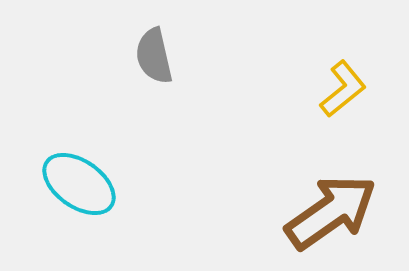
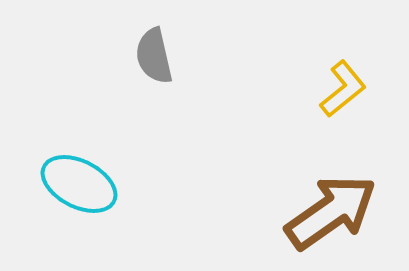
cyan ellipse: rotated 8 degrees counterclockwise
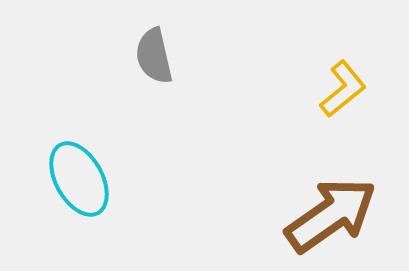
cyan ellipse: moved 5 px up; rotated 34 degrees clockwise
brown arrow: moved 3 px down
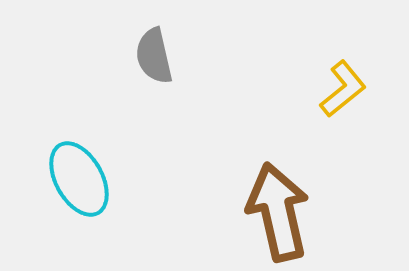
brown arrow: moved 53 px left, 3 px up; rotated 68 degrees counterclockwise
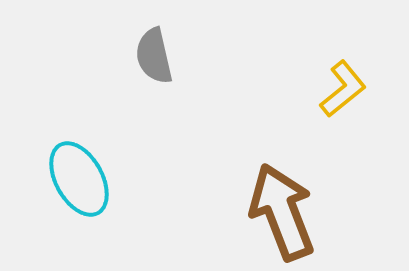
brown arrow: moved 4 px right; rotated 8 degrees counterclockwise
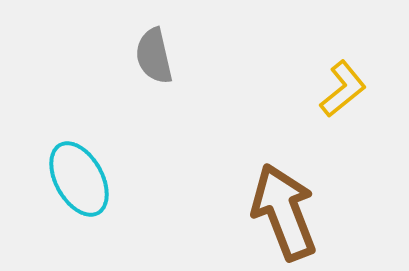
brown arrow: moved 2 px right
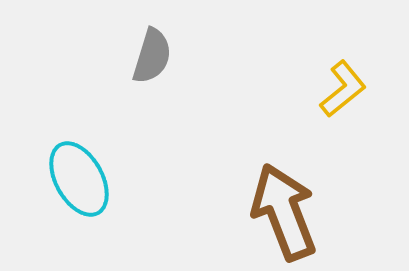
gray semicircle: moved 2 px left; rotated 150 degrees counterclockwise
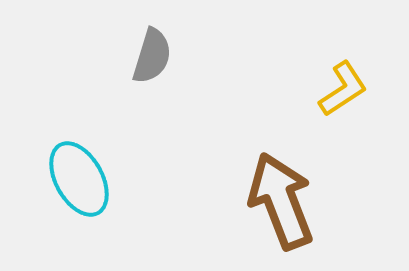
yellow L-shape: rotated 6 degrees clockwise
brown arrow: moved 3 px left, 11 px up
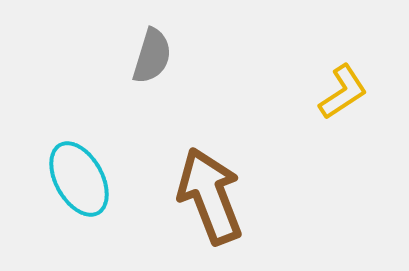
yellow L-shape: moved 3 px down
brown arrow: moved 71 px left, 5 px up
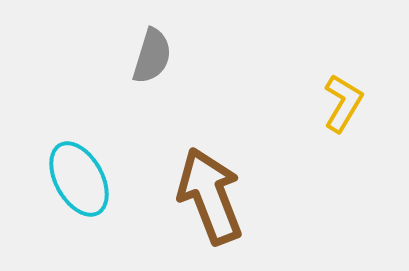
yellow L-shape: moved 11 px down; rotated 26 degrees counterclockwise
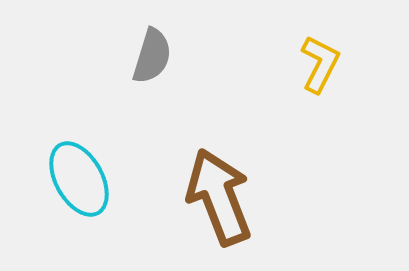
yellow L-shape: moved 23 px left, 39 px up; rotated 4 degrees counterclockwise
brown arrow: moved 9 px right, 1 px down
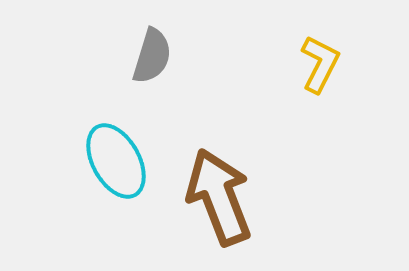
cyan ellipse: moved 37 px right, 18 px up
